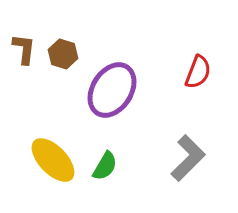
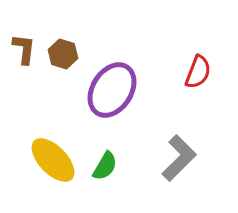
gray L-shape: moved 9 px left
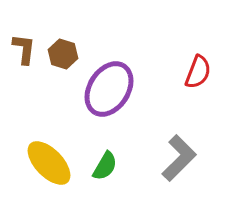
purple ellipse: moved 3 px left, 1 px up
yellow ellipse: moved 4 px left, 3 px down
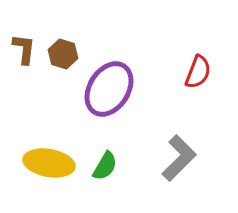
yellow ellipse: rotated 36 degrees counterclockwise
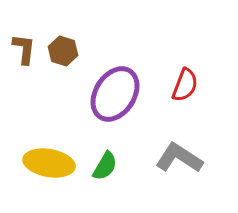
brown hexagon: moved 3 px up
red semicircle: moved 13 px left, 13 px down
purple ellipse: moved 6 px right, 5 px down
gray L-shape: rotated 102 degrees counterclockwise
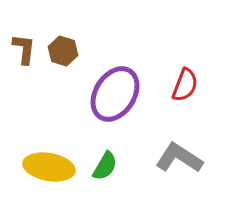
yellow ellipse: moved 4 px down
